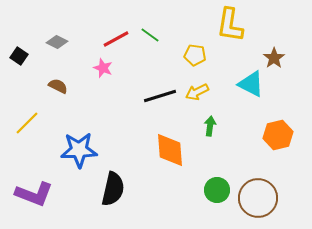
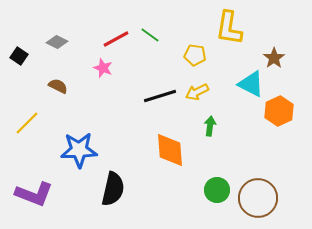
yellow L-shape: moved 1 px left, 3 px down
orange hexagon: moved 1 px right, 24 px up; rotated 12 degrees counterclockwise
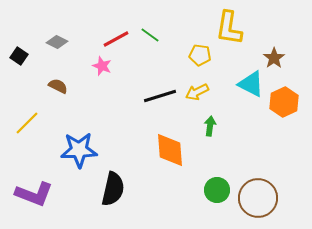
yellow pentagon: moved 5 px right
pink star: moved 1 px left, 2 px up
orange hexagon: moved 5 px right, 9 px up
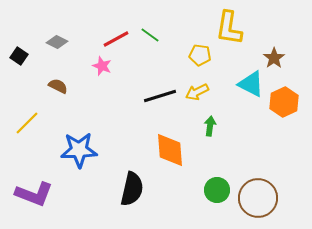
black semicircle: moved 19 px right
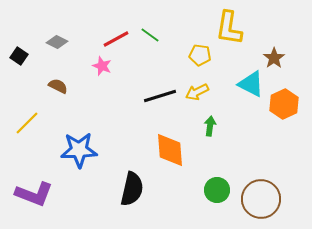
orange hexagon: moved 2 px down
brown circle: moved 3 px right, 1 px down
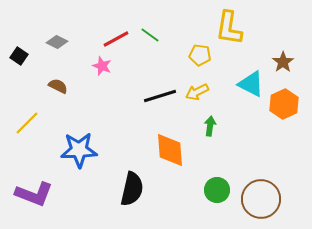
brown star: moved 9 px right, 4 px down
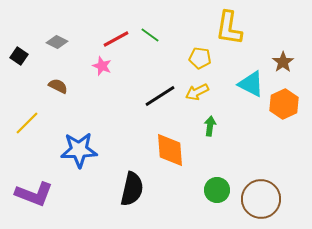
yellow pentagon: moved 3 px down
black line: rotated 16 degrees counterclockwise
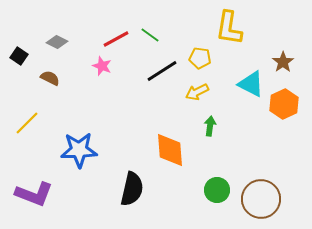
brown semicircle: moved 8 px left, 8 px up
black line: moved 2 px right, 25 px up
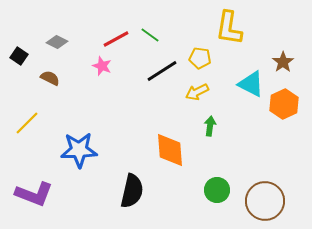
black semicircle: moved 2 px down
brown circle: moved 4 px right, 2 px down
